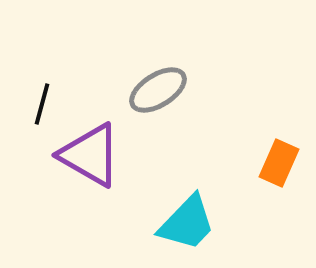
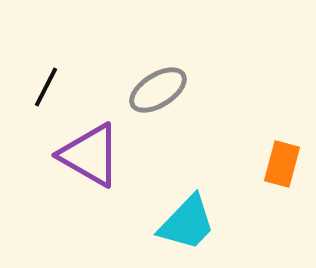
black line: moved 4 px right, 17 px up; rotated 12 degrees clockwise
orange rectangle: moved 3 px right, 1 px down; rotated 9 degrees counterclockwise
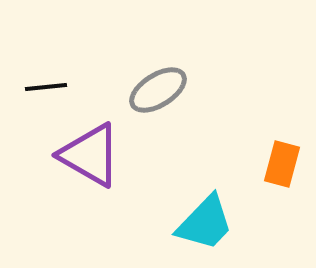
black line: rotated 57 degrees clockwise
cyan trapezoid: moved 18 px right
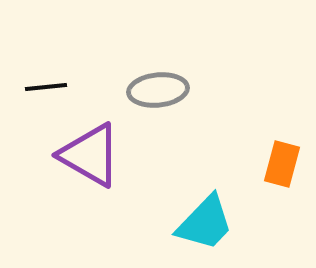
gray ellipse: rotated 26 degrees clockwise
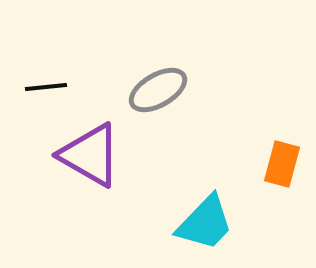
gray ellipse: rotated 24 degrees counterclockwise
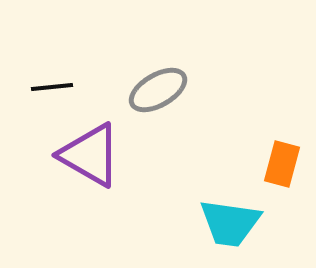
black line: moved 6 px right
cyan trapezoid: moved 25 px right; rotated 54 degrees clockwise
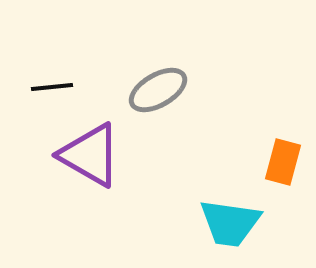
orange rectangle: moved 1 px right, 2 px up
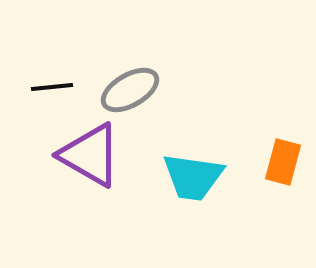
gray ellipse: moved 28 px left
cyan trapezoid: moved 37 px left, 46 px up
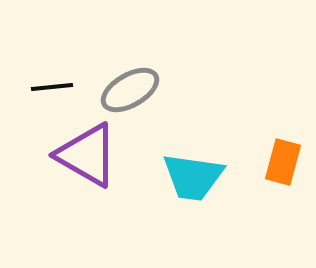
purple triangle: moved 3 px left
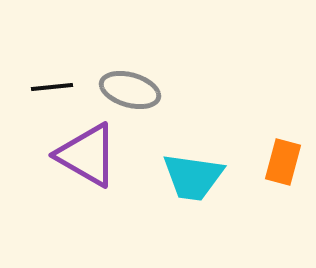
gray ellipse: rotated 46 degrees clockwise
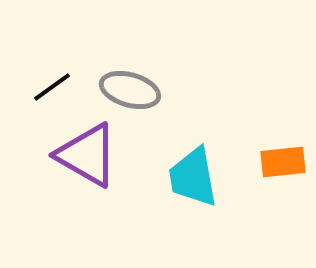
black line: rotated 30 degrees counterclockwise
orange rectangle: rotated 69 degrees clockwise
cyan trapezoid: rotated 72 degrees clockwise
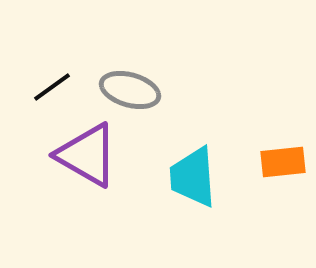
cyan trapezoid: rotated 6 degrees clockwise
